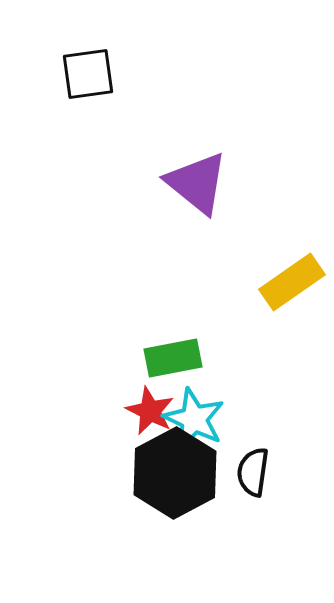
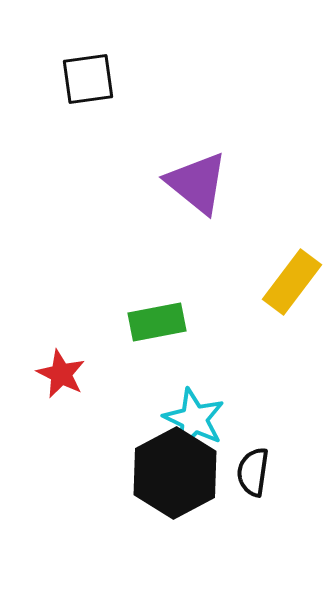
black square: moved 5 px down
yellow rectangle: rotated 18 degrees counterclockwise
green rectangle: moved 16 px left, 36 px up
red star: moved 89 px left, 37 px up
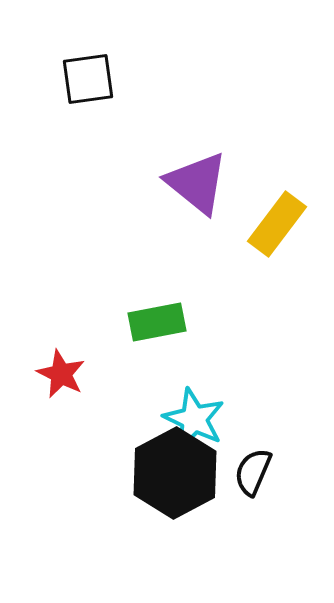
yellow rectangle: moved 15 px left, 58 px up
black semicircle: rotated 15 degrees clockwise
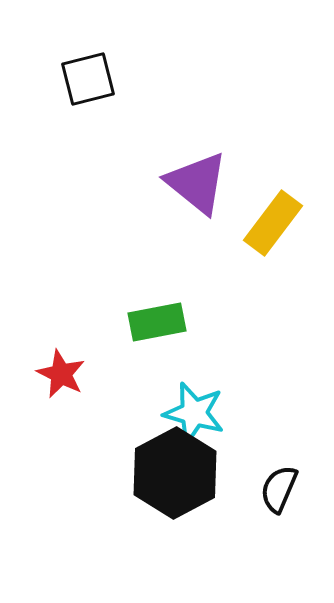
black square: rotated 6 degrees counterclockwise
yellow rectangle: moved 4 px left, 1 px up
cyan star: moved 6 px up; rotated 10 degrees counterclockwise
black semicircle: moved 26 px right, 17 px down
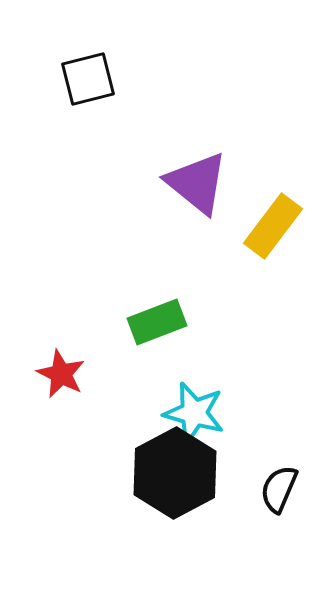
yellow rectangle: moved 3 px down
green rectangle: rotated 10 degrees counterclockwise
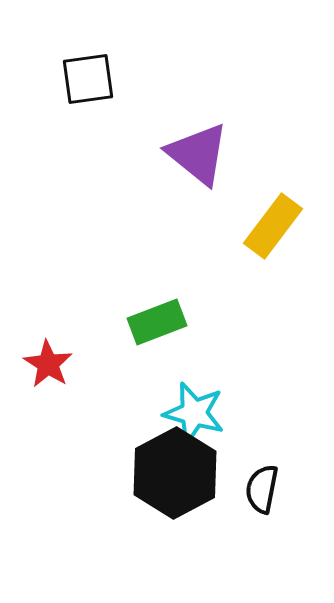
black square: rotated 6 degrees clockwise
purple triangle: moved 1 px right, 29 px up
red star: moved 13 px left, 10 px up; rotated 6 degrees clockwise
black semicircle: moved 17 px left; rotated 12 degrees counterclockwise
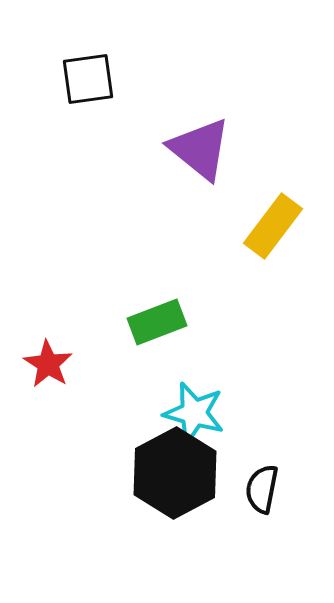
purple triangle: moved 2 px right, 5 px up
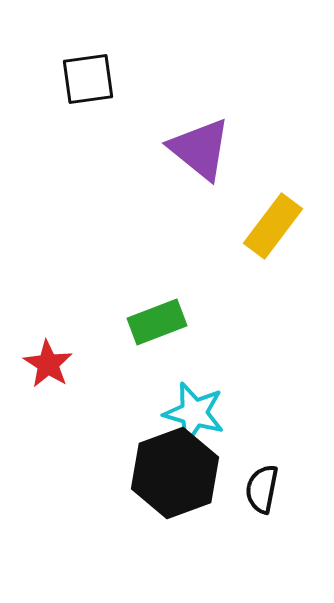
black hexagon: rotated 8 degrees clockwise
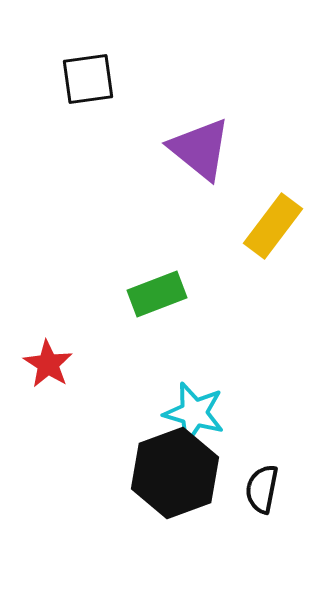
green rectangle: moved 28 px up
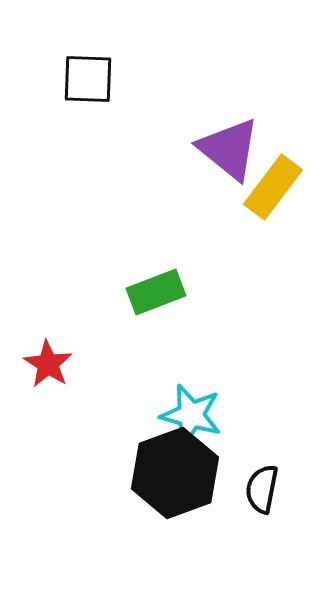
black square: rotated 10 degrees clockwise
purple triangle: moved 29 px right
yellow rectangle: moved 39 px up
green rectangle: moved 1 px left, 2 px up
cyan star: moved 3 px left, 2 px down
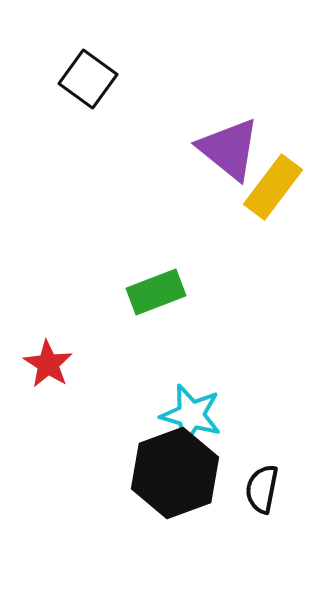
black square: rotated 34 degrees clockwise
